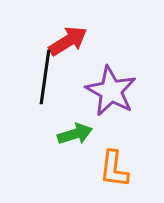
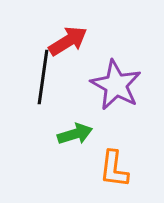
black line: moved 2 px left
purple star: moved 5 px right, 6 px up
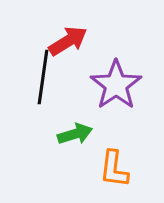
purple star: rotated 9 degrees clockwise
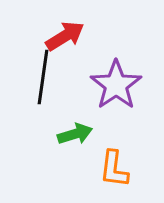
red arrow: moved 3 px left, 5 px up
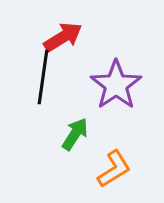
red arrow: moved 2 px left, 1 px down
green arrow: rotated 40 degrees counterclockwise
orange L-shape: rotated 129 degrees counterclockwise
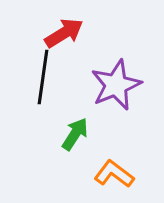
red arrow: moved 1 px right, 4 px up
purple star: rotated 12 degrees clockwise
orange L-shape: moved 5 px down; rotated 111 degrees counterclockwise
